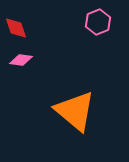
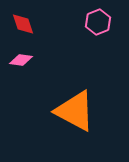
red diamond: moved 7 px right, 4 px up
orange triangle: rotated 12 degrees counterclockwise
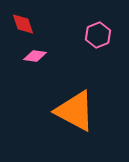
pink hexagon: moved 13 px down
pink diamond: moved 14 px right, 4 px up
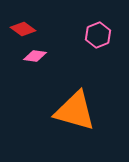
red diamond: moved 5 px down; rotated 35 degrees counterclockwise
orange triangle: rotated 12 degrees counterclockwise
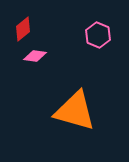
red diamond: rotated 75 degrees counterclockwise
pink hexagon: rotated 15 degrees counterclockwise
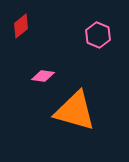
red diamond: moved 2 px left, 3 px up
pink diamond: moved 8 px right, 20 px down
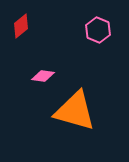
pink hexagon: moved 5 px up
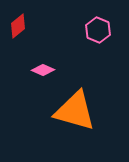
red diamond: moved 3 px left
pink diamond: moved 6 px up; rotated 15 degrees clockwise
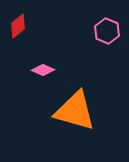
pink hexagon: moved 9 px right, 1 px down
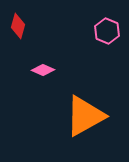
red diamond: rotated 35 degrees counterclockwise
orange triangle: moved 10 px right, 5 px down; rotated 45 degrees counterclockwise
